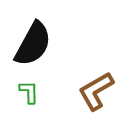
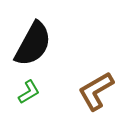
green L-shape: rotated 60 degrees clockwise
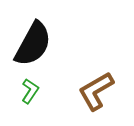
green L-shape: moved 1 px right, 1 px up; rotated 25 degrees counterclockwise
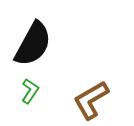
brown L-shape: moved 5 px left, 9 px down
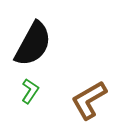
brown L-shape: moved 2 px left
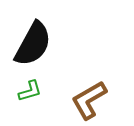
green L-shape: rotated 40 degrees clockwise
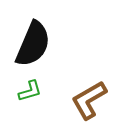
black semicircle: rotated 6 degrees counterclockwise
